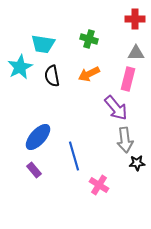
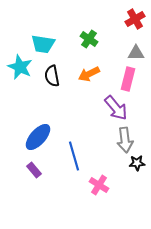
red cross: rotated 30 degrees counterclockwise
green cross: rotated 18 degrees clockwise
cyan star: rotated 20 degrees counterclockwise
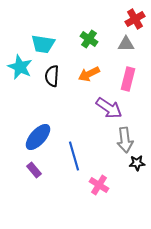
gray triangle: moved 10 px left, 9 px up
black semicircle: rotated 15 degrees clockwise
purple arrow: moved 7 px left; rotated 16 degrees counterclockwise
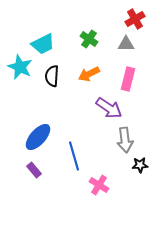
cyan trapezoid: rotated 35 degrees counterclockwise
black star: moved 3 px right, 2 px down
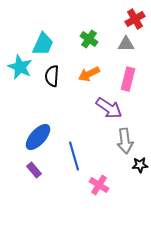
cyan trapezoid: rotated 40 degrees counterclockwise
gray arrow: moved 1 px down
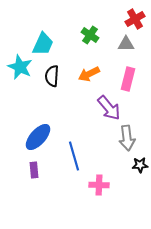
green cross: moved 1 px right, 4 px up
purple arrow: rotated 16 degrees clockwise
gray arrow: moved 2 px right, 3 px up
purple rectangle: rotated 35 degrees clockwise
pink cross: rotated 30 degrees counterclockwise
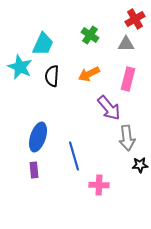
blue ellipse: rotated 24 degrees counterclockwise
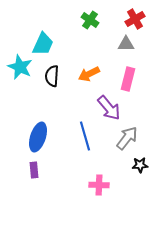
green cross: moved 15 px up
gray arrow: rotated 135 degrees counterclockwise
blue line: moved 11 px right, 20 px up
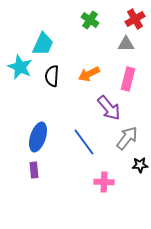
blue line: moved 1 px left, 6 px down; rotated 20 degrees counterclockwise
pink cross: moved 5 px right, 3 px up
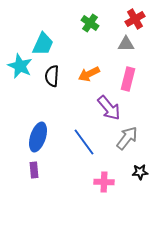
green cross: moved 3 px down
cyan star: moved 1 px up
black star: moved 7 px down
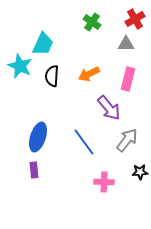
green cross: moved 2 px right, 1 px up
gray arrow: moved 2 px down
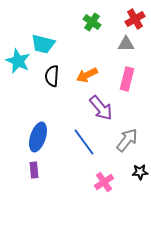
cyan trapezoid: rotated 80 degrees clockwise
cyan star: moved 2 px left, 5 px up
orange arrow: moved 2 px left, 1 px down
pink rectangle: moved 1 px left
purple arrow: moved 8 px left
pink cross: rotated 36 degrees counterclockwise
